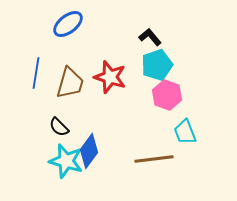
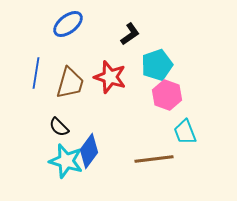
black L-shape: moved 20 px left, 3 px up; rotated 95 degrees clockwise
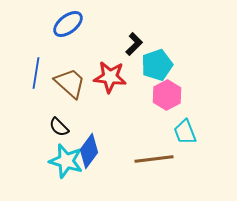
black L-shape: moved 4 px right, 10 px down; rotated 10 degrees counterclockwise
red star: rotated 12 degrees counterclockwise
brown trapezoid: rotated 64 degrees counterclockwise
pink hexagon: rotated 12 degrees clockwise
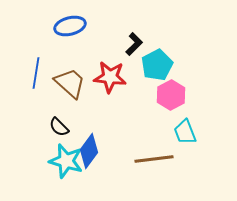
blue ellipse: moved 2 px right, 2 px down; rotated 24 degrees clockwise
cyan pentagon: rotated 8 degrees counterclockwise
pink hexagon: moved 4 px right
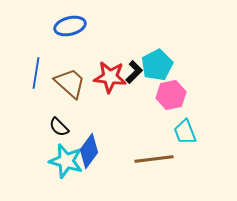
black L-shape: moved 28 px down
pink hexagon: rotated 16 degrees clockwise
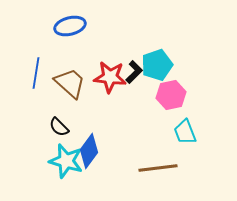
cyan pentagon: rotated 8 degrees clockwise
brown line: moved 4 px right, 9 px down
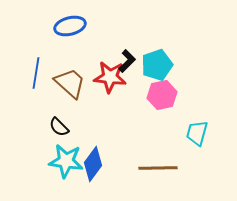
black L-shape: moved 7 px left, 11 px up
pink hexagon: moved 9 px left
cyan trapezoid: moved 12 px right, 1 px down; rotated 36 degrees clockwise
blue diamond: moved 4 px right, 13 px down
cyan star: rotated 8 degrees counterclockwise
brown line: rotated 6 degrees clockwise
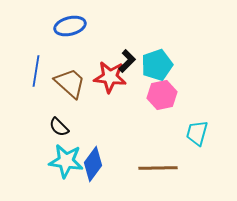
blue line: moved 2 px up
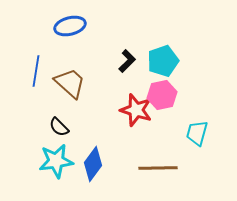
cyan pentagon: moved 6 px right, 4 px up
red star: moved 26 px right, 33 px down; rotated 12 degrees clockwise
cyan star: moved 10 px left; rotated 16 degrees counterclockwise
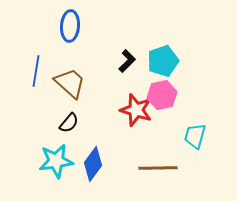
blue ellipse: rotated 72 degrees counterclockwise
black semicircle: moved 10 px right, 4 px up; rotated 95 degrees counterclockwise
cyan trapezoid: moved 2 px left, 3 px down
